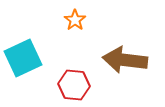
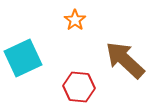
brown arrow: rotated 36 degrees clockwise
red hexagon: moved 5 px right, 2 px down
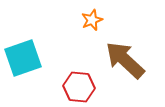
orange star: moved 17 px right; rotated 15 degrees clockwise
cyan square: rotated 6 degrees clockwise
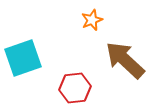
red hexagon: moved 4 px left, 1 px down; rotated 12 degrees counterclockwise
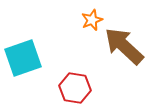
brown arrow: moved 1 px left, 14 px up
red hexagon: rotated 16 degrees clockwise
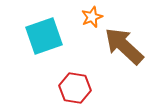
orange star: moved 3 px up
cyan square: moved 21 px right, 22 px up
